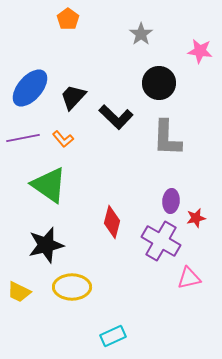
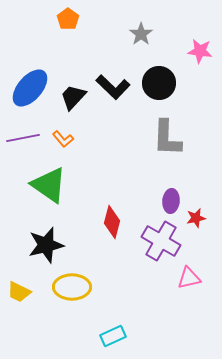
black L-shape: moved 3 px left, 30 px up
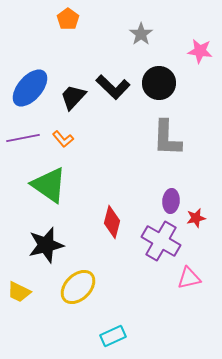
yellow ellipse: moved 6 px right; rotated 45 degrees counterclockwise
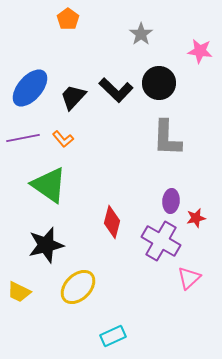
black L-shape: moved 3 px right, 3 px down
pink triangle: rotated 30 degrees counterclockwise
